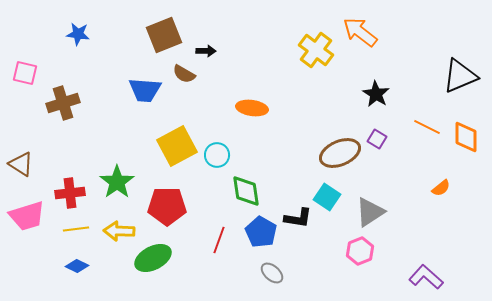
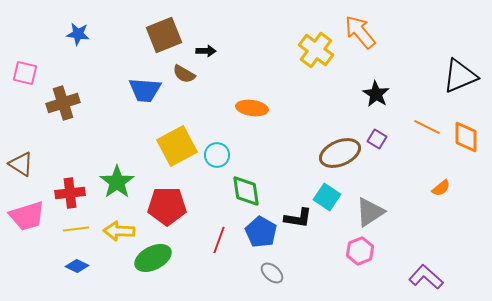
orange arrow: rotated 12 degrees clockwise
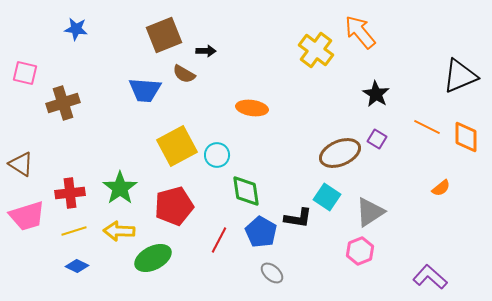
blue star: moved 2 px left, 5 px up
green star: moved 3 px right, 6 px down
red pentagon: moved 7 px right; rotated 15 degrees counterclockwise
yellow line: moved 2 px left, 2 px down; rotated 10 degrees counterclockwise
red line: rotated 8 degrees clockwise
purple L-shape: moved 4 px right
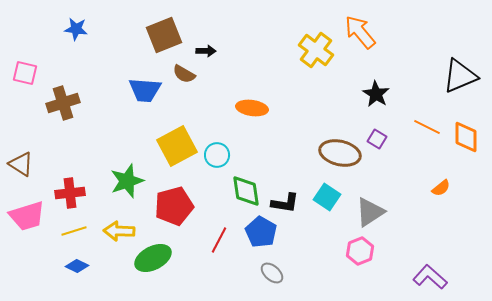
brown ellipse: rotated 36 degrees clockwise
green star: moved 7 px right, 7 px up; rotated 16 degrees clockwise
black L-shape: moved 13 px left, 15 px up
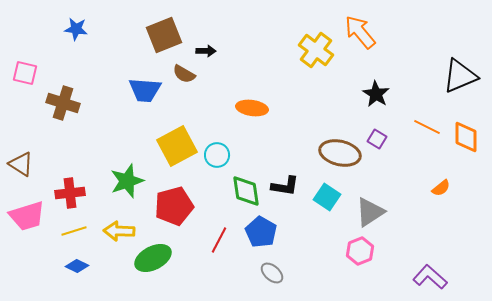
brown cross: rotated 36 degrees clockwise
black L-shape: moved 17 px up
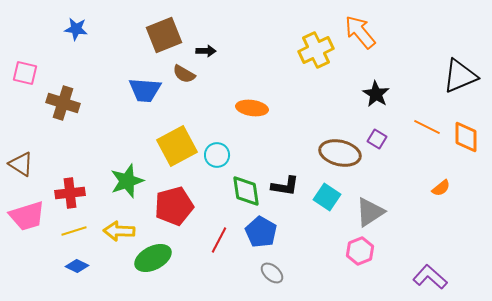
yellow cross: rotated 28 degrees clockwise
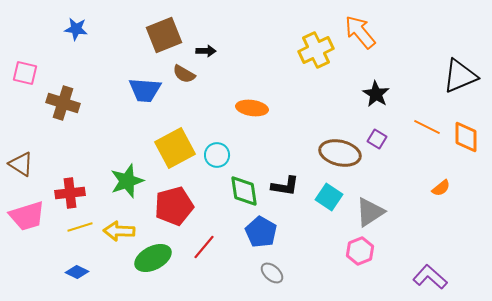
yellow square: moved 2 px left, 2 px down
green diamond: moved 2 px left
cyan square: moved 2 px right
yellow line: moved 6 px right, 4 px up
red line: moved 15 px left, 7 px down; rotated 12 degrees clockwise
blue diamond: moved 6 px down
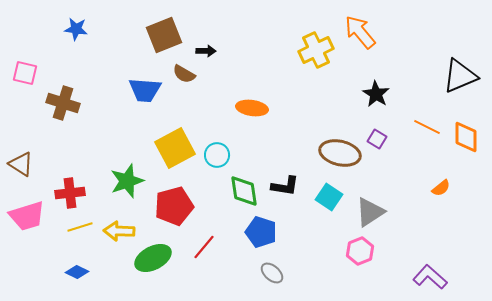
blue pentagon: rotated 12 degrees counterclockwise
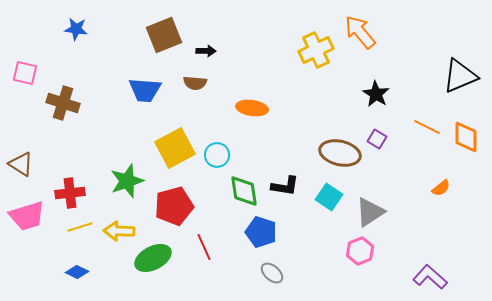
brown semicircle: moved 11 px right, 9 px down; rotated 25 degrees counterclockwise
red line: rotated 64 degrees counterclockwise
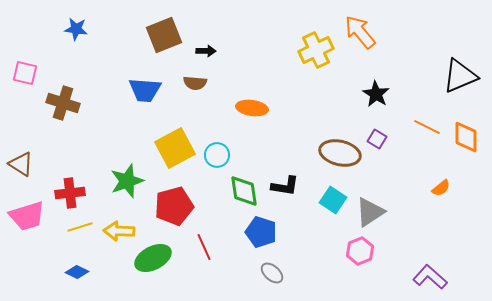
cyan square: moved 4 px right, 3 px down
